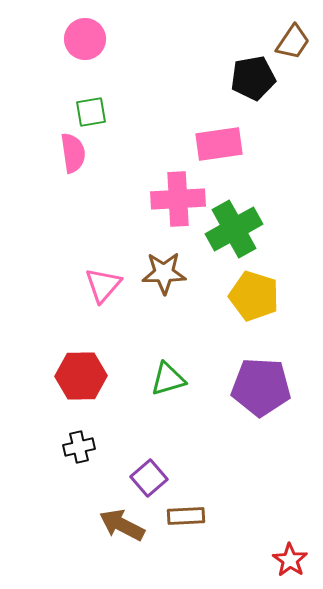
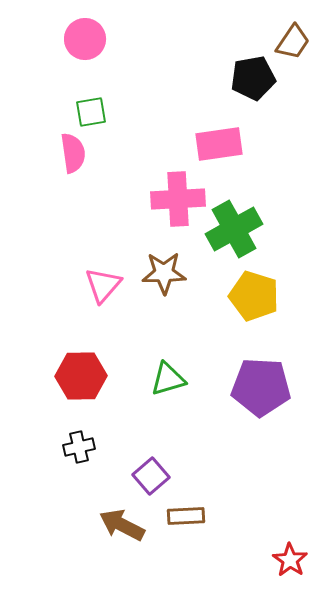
purple square: moved 2 px right, 2 px up
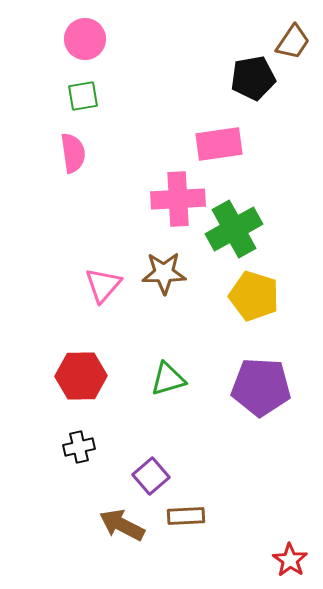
green square: moved 8 px left, 16 px up
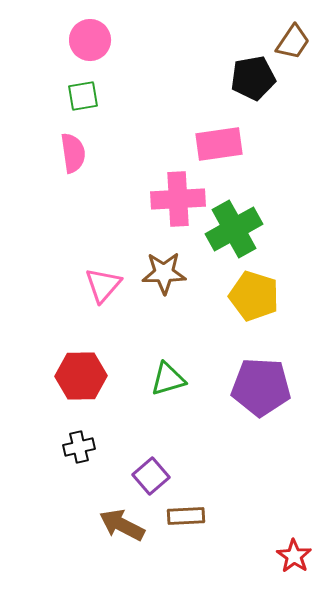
pink circle: moved 5 px right, 1 px down
red star: moved 4 px right, 4 px up
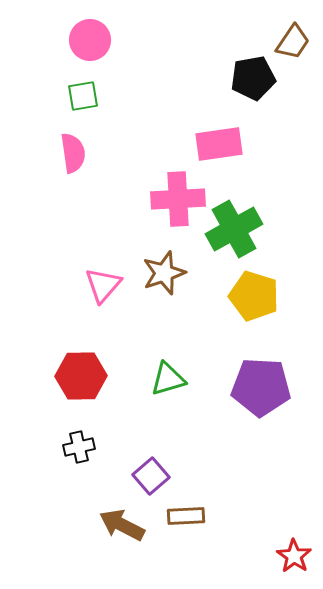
brown star: rotated 18 degrees counterclockwise
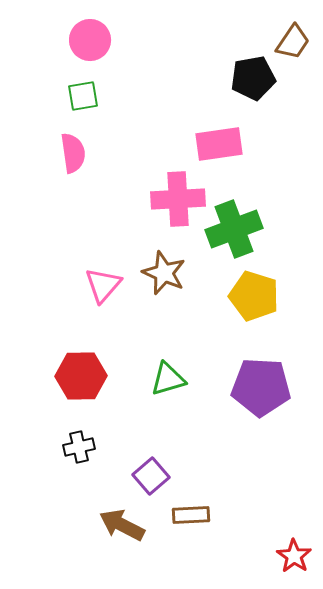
green cross: rotated 8 degrees clockwise
brown star: rotated 30 degrees counterclockwise
brown rectangle: moved 5 px right, 1 px up
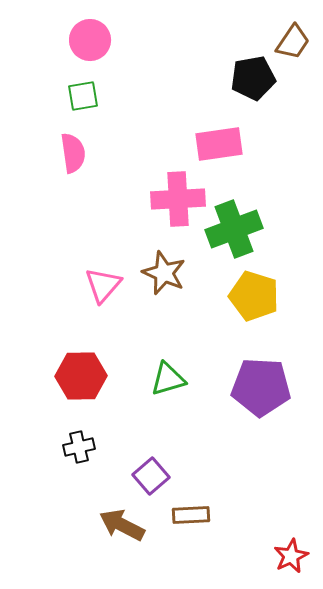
red star: moved 3 px left; rotated 12 degrees clockwise
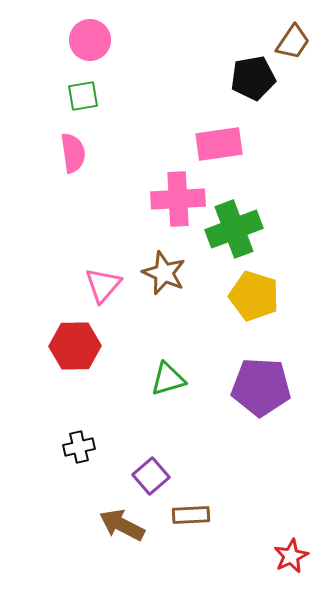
red hexagon: moved 6 px left, 30 px up
